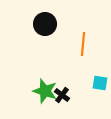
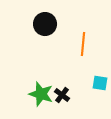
green star: moved 4 px left, 3 px down
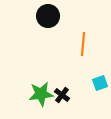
black circle: moved 3 px right, 8 px up
cyan square: rotated 28 degrees counterclockwise
green star: rotated 25 degrees counterclockwise
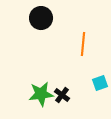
black circle: moved 7 px left, 2 px down
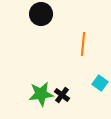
black circle: moved 4 px up
cyan square: rotated 35 degrees counterclockwise
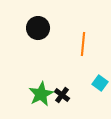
black circle: moved 3 px left, 14 px down
green star: rotated 20 degrees counterclockwise
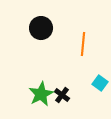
black circle: moved 3 px right
